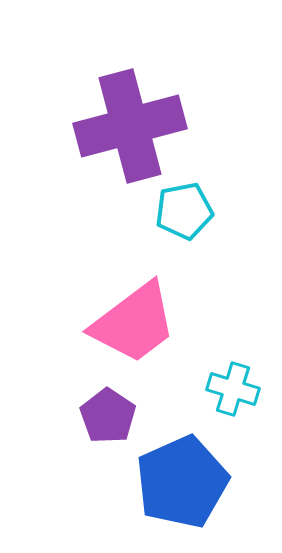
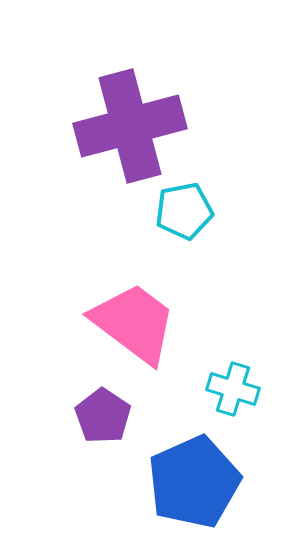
pink trapezoid: rotated 106 degrees counterclockwise
purple pentagon: moved 5 px left
blue pentagon: moved 12 px right
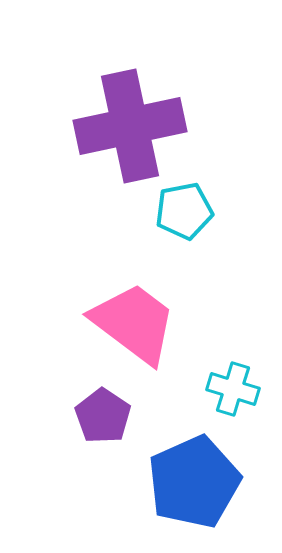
purple cross: rotated 3 degrees clockwise
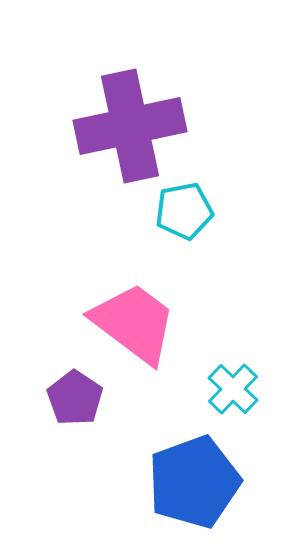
cyan cross: rotated 27 degrees clockwise
purple pentagon: moved 28 px left, 18 px up
blue pentagon: rotated 4 degrees clockwise
